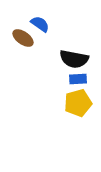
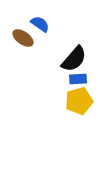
black semicircle: rotated 60 degrees counterclockwise
yellow pentagon: moved 1 px right, 2 px up
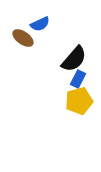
blue semicircle: rotated 120 degrees clockwise
blue rectangle: rotated 60 degrees counterclockwise
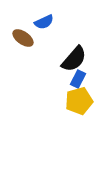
blue semicircle: moved 4 px right, 2 px up
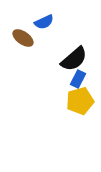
black semicircle: rotated 8 degrees clockwise
yellow pentagon: moved 1 px right
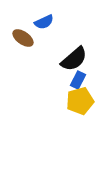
blue rectangle: moved 1 px down
